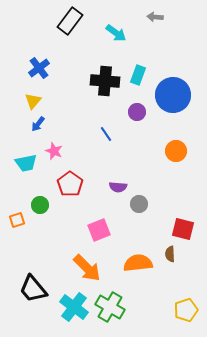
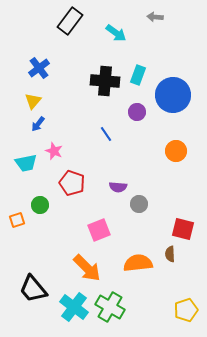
red pentagon: moved 2 px right, 1 px up; rotated 15 degrees counterclockwise
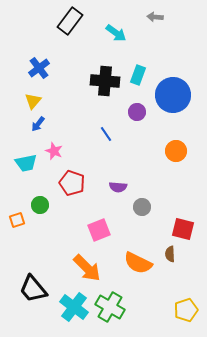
gray circle: moved 3 px right, 3 px down
orange semicircle: rotated 148 degrees counterclockwise
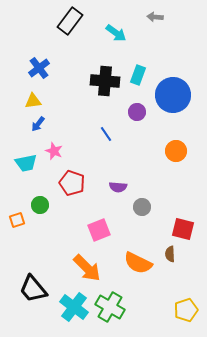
yellow triangle: rotated 42 degrees clockwise
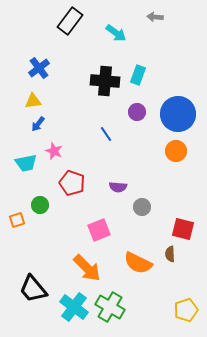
blue circle: moved 5 px right, 19 px down
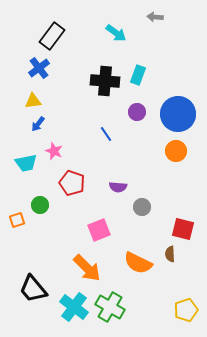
black rectangle: moved 18 px left, 15 px down
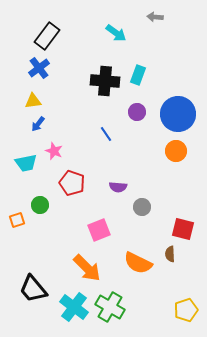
black rectangle: moved 5 px left
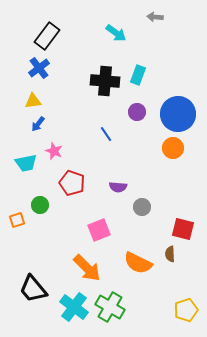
orange circle: moved 3 px left, 3 px up
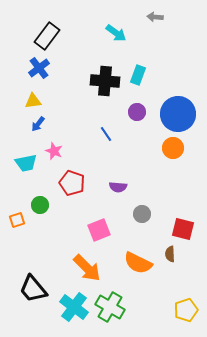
gray circle: moved 7 px down
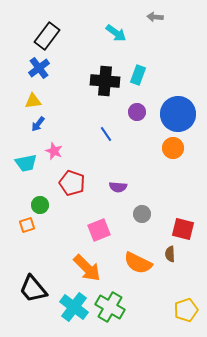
orange square: moved 10 px right, 5 px down
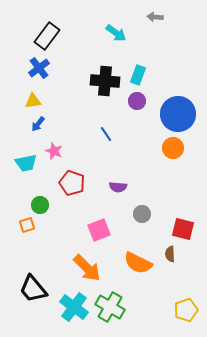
purple circle: moved 11 px up
